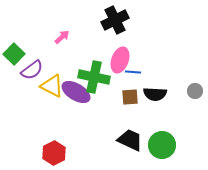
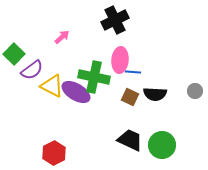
pink ellipse: rotated 15 degrees counterclockwise
brown square: rotated 30 degrees clockwise
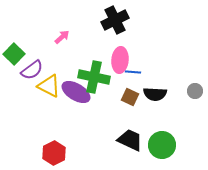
yellow triangle: moved 3 px left
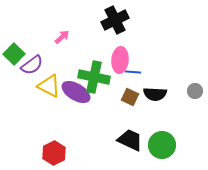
purple semicircle: moved 5 px up
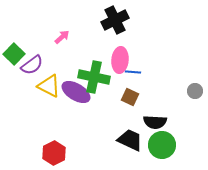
black semicircle: moved 28 px down
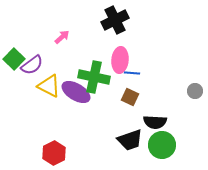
green square: moved 5 px down
blue line: moved 1 px left, 1 px down
black trapezoid: rotated 136 degrees clockwise
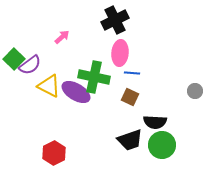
pink ellipse: moved 7 px up
purple semicircle: moved 2 px left
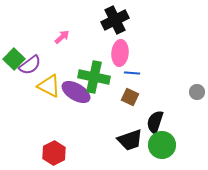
gray circle: moved 2 px right, 1 px down
black semicircle: rotated 105 degrees clockwise
